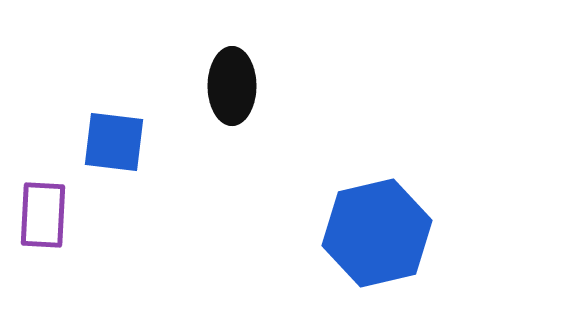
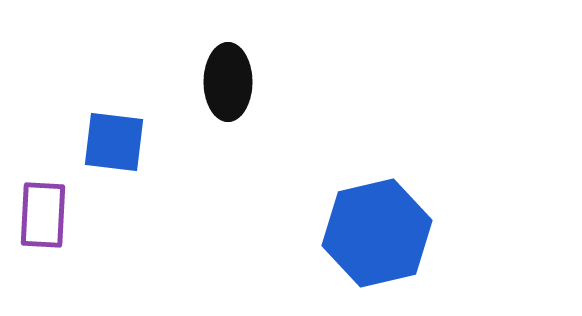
black ellipse: moved 4 px left, 4 px up
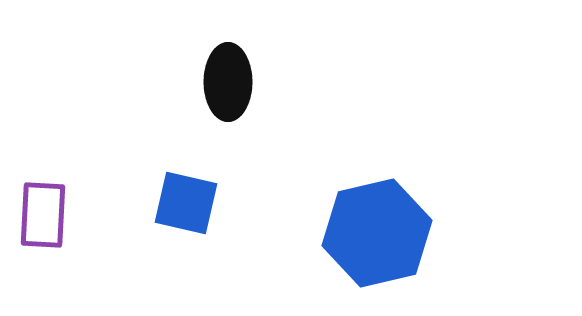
blue square: moved 72 px right, 61 px down; rotated 6 degrees clockwise
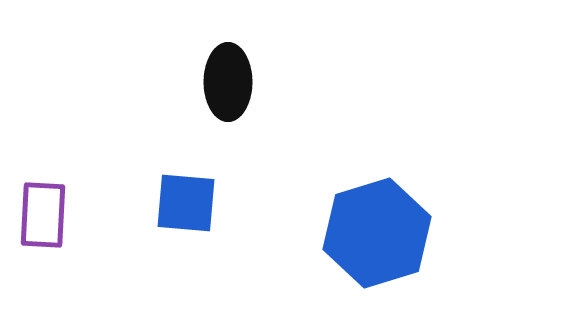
blue square: rotated 8 degrees counterclockwise
blue hexagon: rotated 4 degrees counterclockwise
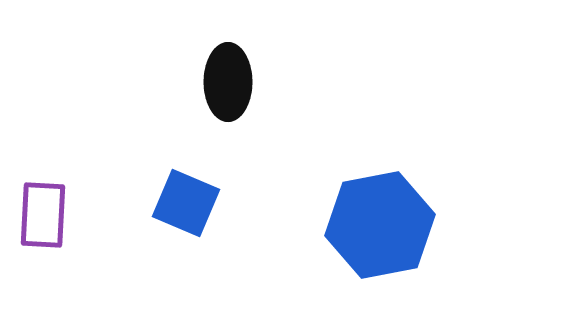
blue square: rotated 18 degrees clockwise
blue hexagon: moved 3 px right, 8 px up; rotated 6 degrees clockwise
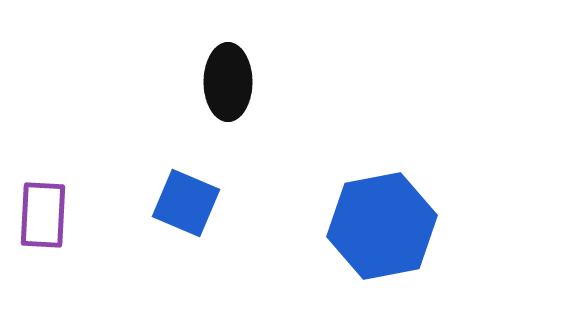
blue hexagon: moved 2 px right, 1 px down
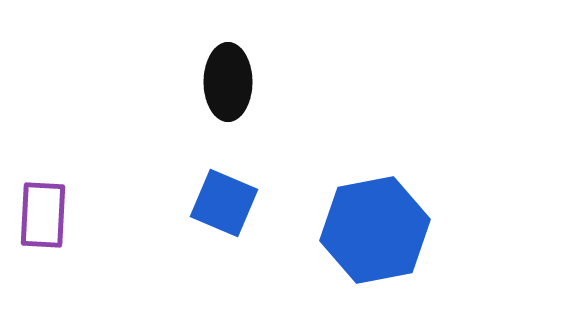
blue square: moved 38 px right
blue hexagon: moved 7 px left, 4 px down
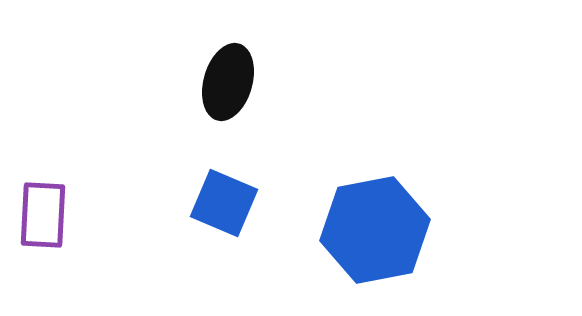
black ellipse: rotated 16 degrees clockwise
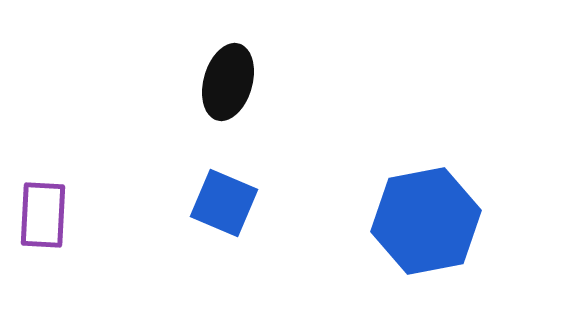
blue hexagon: moved 51 px right, 9 px up
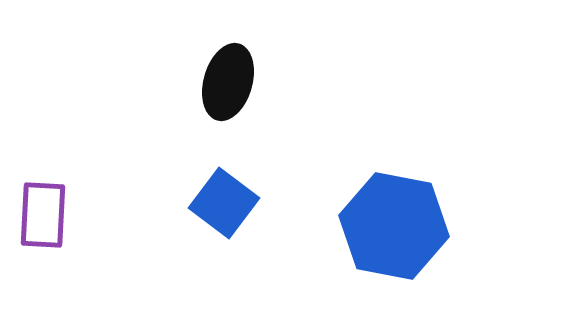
blue square: rotated 14 degrees clockwise
blue hexagon: moved 32 px left, 5 px down; rotated 22 degrees clockwise
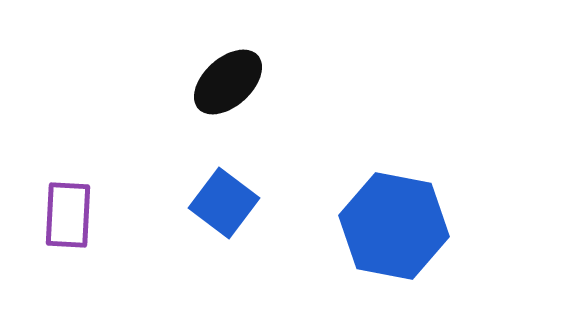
black ellipse: rotated 32 degrees clockwise
purple rectangle: moved 25 px right
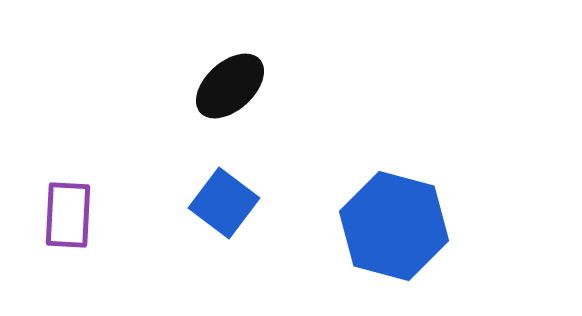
black ellipse: moved 2 px right, 4 px down
blue hexagon: rotated 4 degrees clockwise
